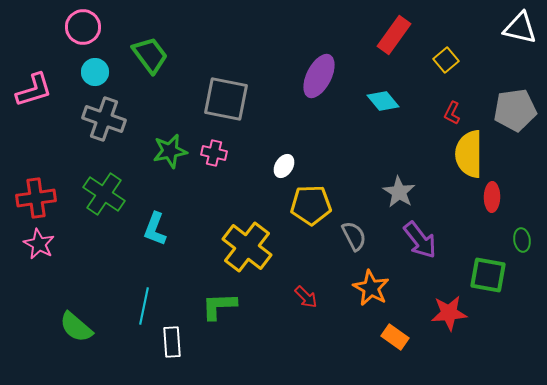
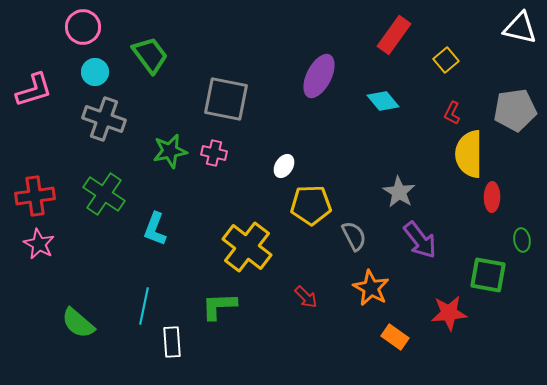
red cross: moved 1 px left, 2 px up
green semicircle: moved 2 px right, 4 px up
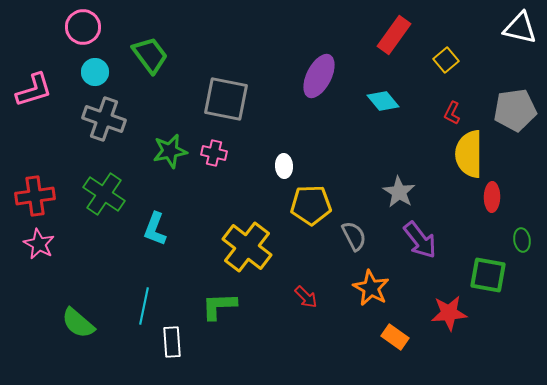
white ellipse: rotated 35 degrees counterclockwise
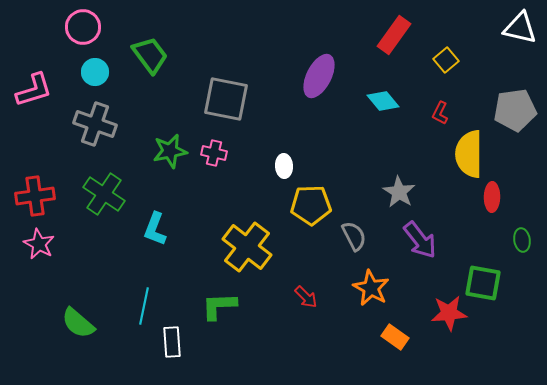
red L-shape: moved 12 px left
gray cross: moved 9 px left, 5 px down
green square: moved 5 px left, 8 px down
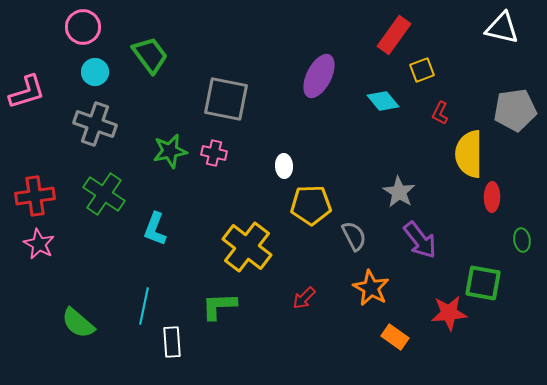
white triangle: moved 18 px left
yellow square: moved 24 px left, 10 px down; rotated 20 degrees clockwise
pink L-shape: moved 7 px left, 2 px down
red arrow: moved 2 px left, 1 px down; rotated 90 degrees clockwise
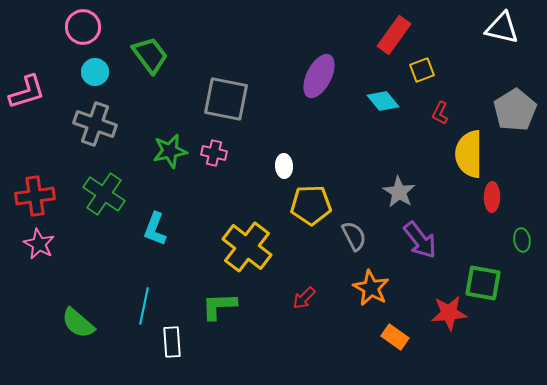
gray pentagon: rotated 24 degrees counterclockwise
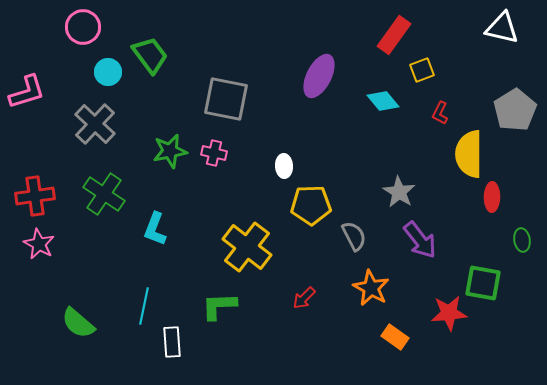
cyan circle: moved 13 px right
gray cross: rotated 24 degrees clockwise
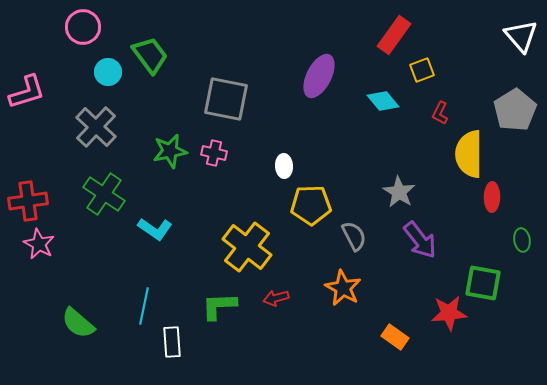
white triangle: moved 19 px right, 8 px down; rotated 36 degrees clockwise
gray cross: moved 1 px right, 3 px down
red cross: moved 7 px left, 5 px down
cyan L-shape: rotated 76 degrees counterclockwise
orange star: moved 28 px left
red arrow: moved 28 px left; rotated 30 degrees clockwise
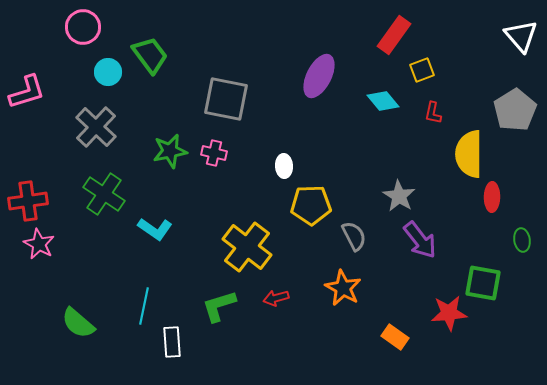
red L-shape: moved 7 px left; rotated 15 degrees counterclockwise
gray star: moved 4 px down
green L-shape: rotated 15 degrees counterclockwise
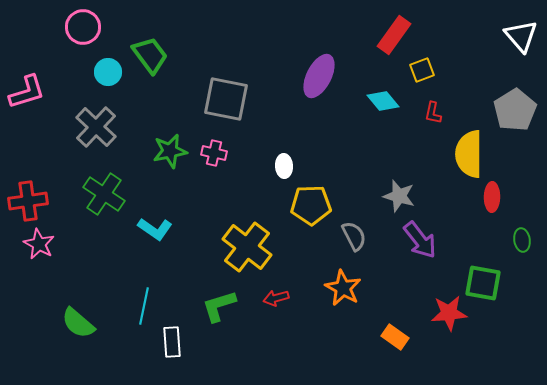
gray star: rotated 16 degrees counterclockwise
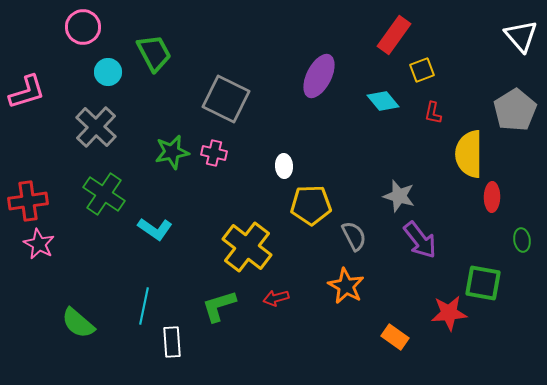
green trapezoid: moved 4 px right, 2 px up; rotated 9 degrees clockwise
gray square: rotated 15 degrees clockwise
green star: moved 2 px right, 1 px down
orange star: moved 3 px right, 2 px up
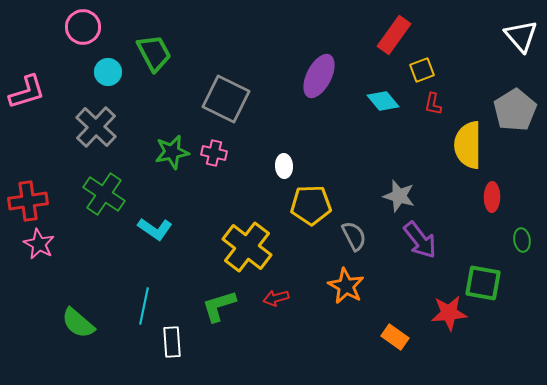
red L-shape: moved 9 px up
yellow semicircle: moved 1 px left, 9 px up
